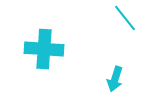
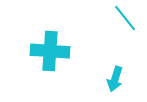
cyan cross: moved 6 px right, 2 px down
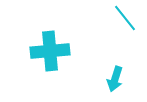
cyan cross: rotated 9 degrees counterclockwise
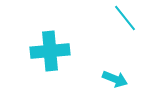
cyan arrow: rotated 85 degrees counterclockwise
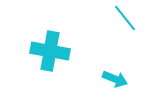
cyan cross: rotated 15 degrees clockwise
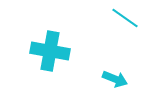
cyan line: rotated 16 degrees counterclockwise
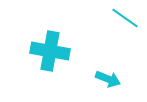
cyan arrow: moved 7 px left
